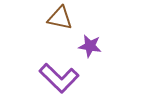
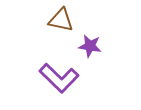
brown triangle: moved 1 px right, 2 px down
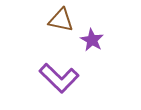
purple star: moved 2 px right, 6 px up; rotated 20 degrees clockwise
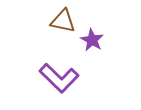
brown triangle: moved 2 px right, 1 px down
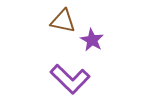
purple L-shape: moved 11 px right, 1 px down
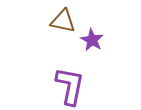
purple L-shape: moved 7 px down; rotated 123 degrees counterclockwise
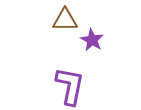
brown triangle: moved 2 px right, 1 px up; rotated 12 degrees counterclockwise
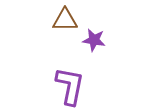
purple star: moved 2 px right; rotated 20 degrees counterclockwise
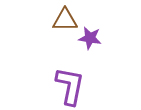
purple star: moved 4 px left, 2 px up
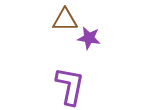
purple star: moved 1 px left
